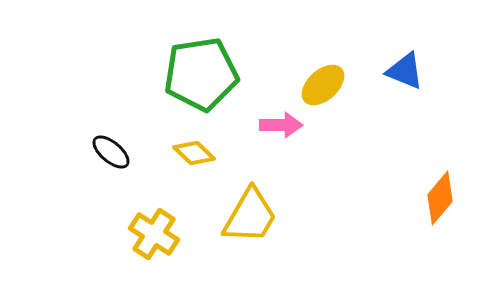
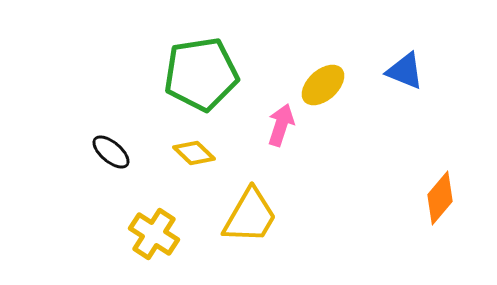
pink arrow: rotated 72 degrees counterclockwise
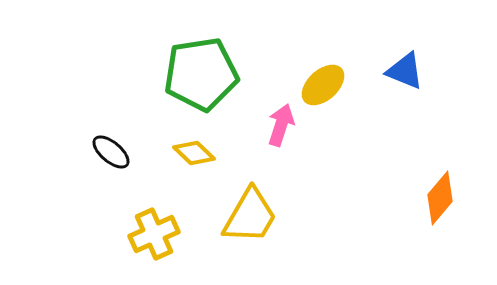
yellow cross: rotated 33 degrees clockwise
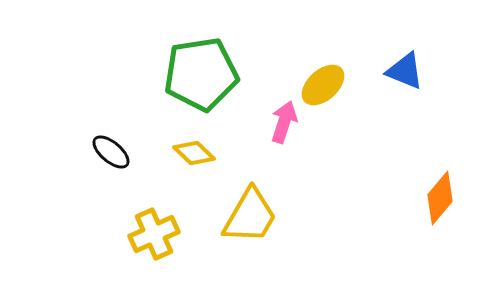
pink arrow: moved 3 px right, 3 px up
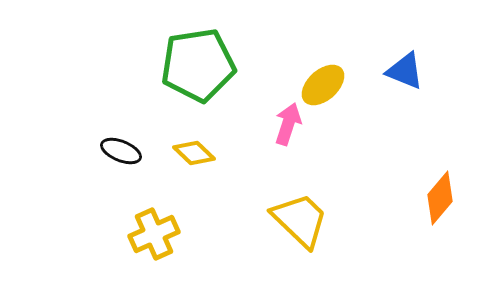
green pentagon: moved 3 px left, 9 px up
pink arrow: moved 4 px right, 2 px down
black ellipse: moved 10 px right, 1 px up; rotated 18 degrees counterclockwise
yellow trapezoid: moved 50 px right, 4 px down; rotated 76 degrees counterclockwise
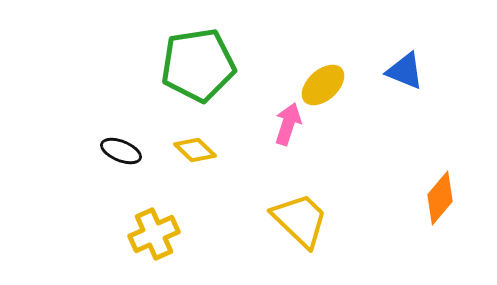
yellow diamond: moved 1 px right, 3 px up
